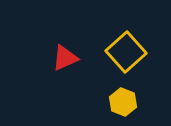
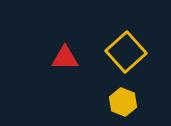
red triangle: rotated 24 degrees clockwise
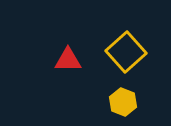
red triangle: moved 3 px right, 2 px down
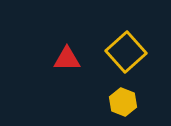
red triangle: moved 1 px left, 1 px up
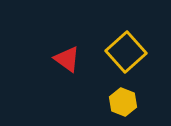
red triangle: rotated 36 degrees clockwise
